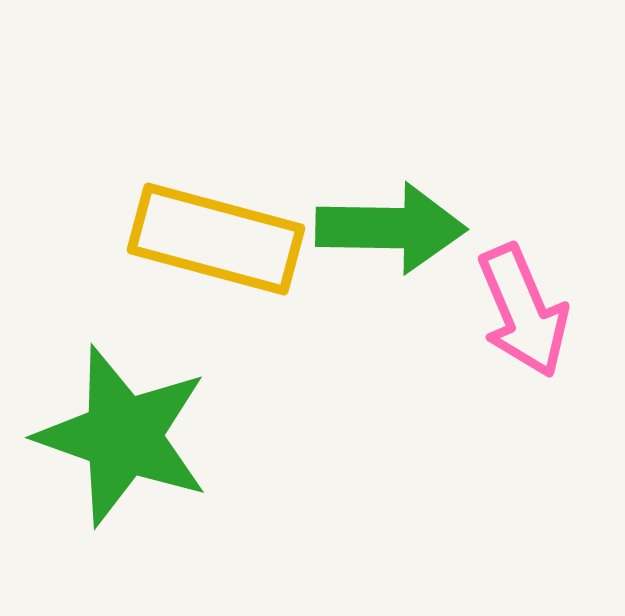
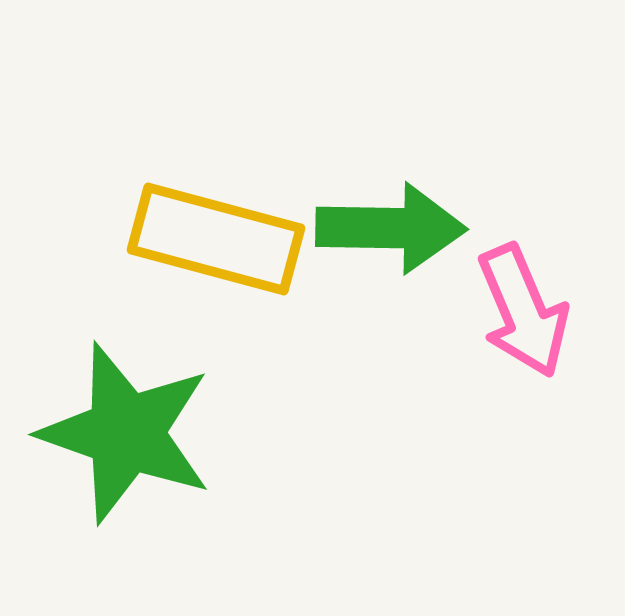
green star: moved 3 px right, 3 px up
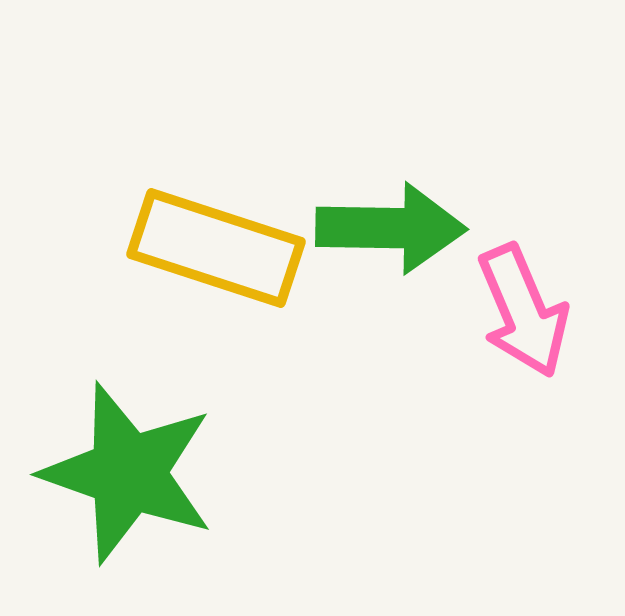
yellow rectangle: moved 9 px down; rotated 3 degrees clockwise
green star: moved 2 px right, 40 px down
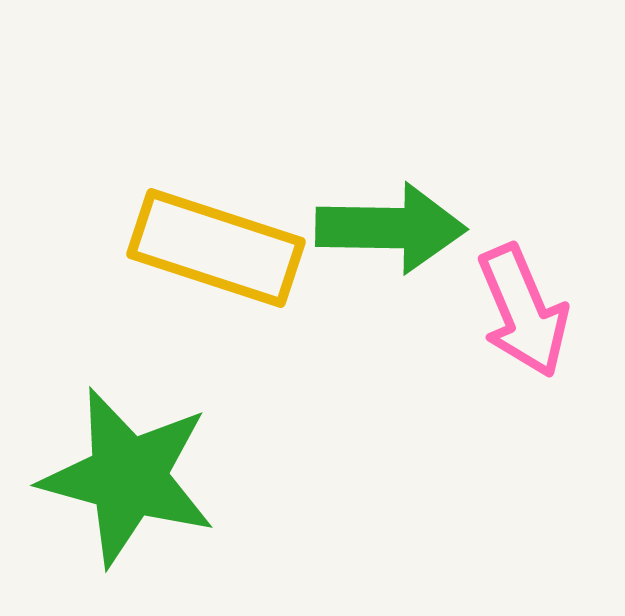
green star: moved 4 px down; rotated 4 degrees counterclockwise
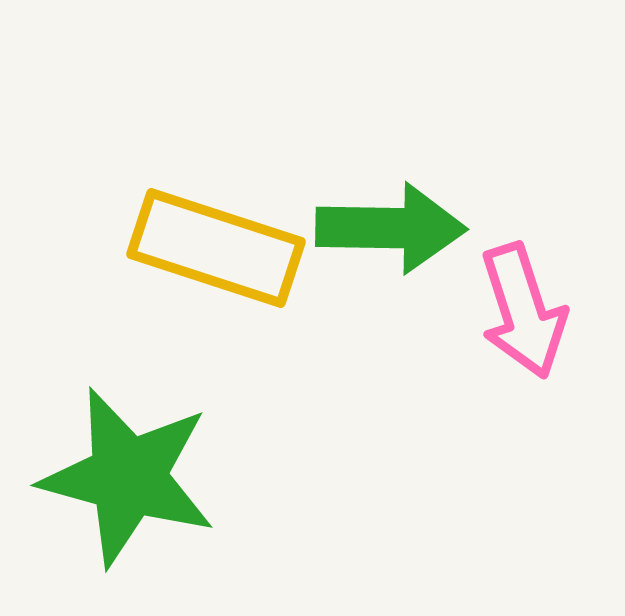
pink arrow: rotated 5 degrees clockwise
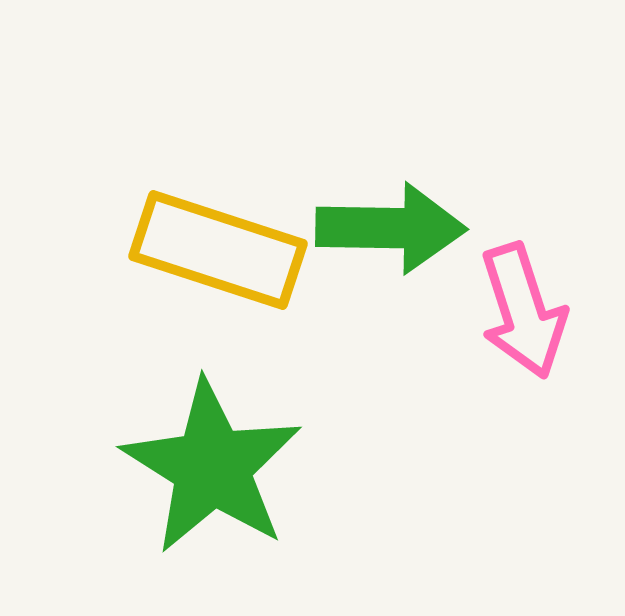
yellow rectangle: moved 2 px right, 2 px down
green star: moved 84 px right, 10 px up; rotated 17 degrees clockwise
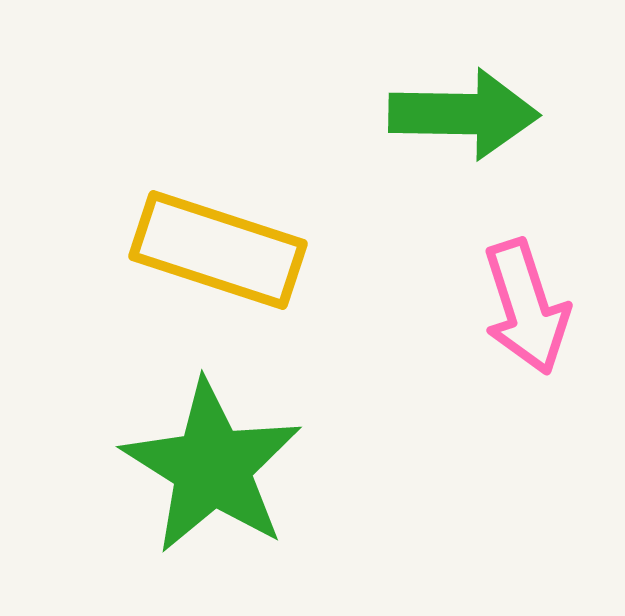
green arrow: moved 73 px right, 114 px up
pink arrow: moved 3 px right, 4 px up
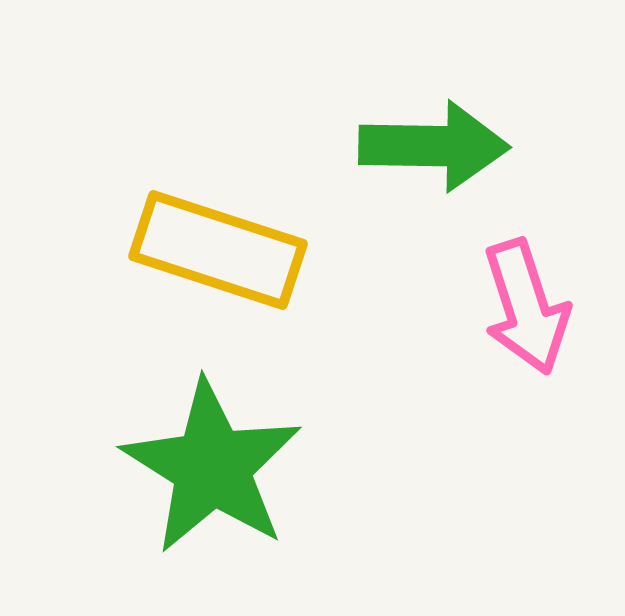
green arrow: moved 30 px left, 32 px down
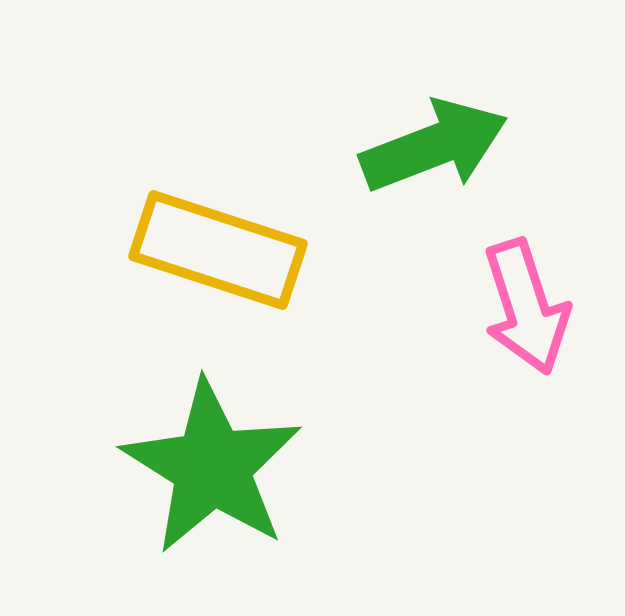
green arrow: rotated 22 degrees counterclockwise
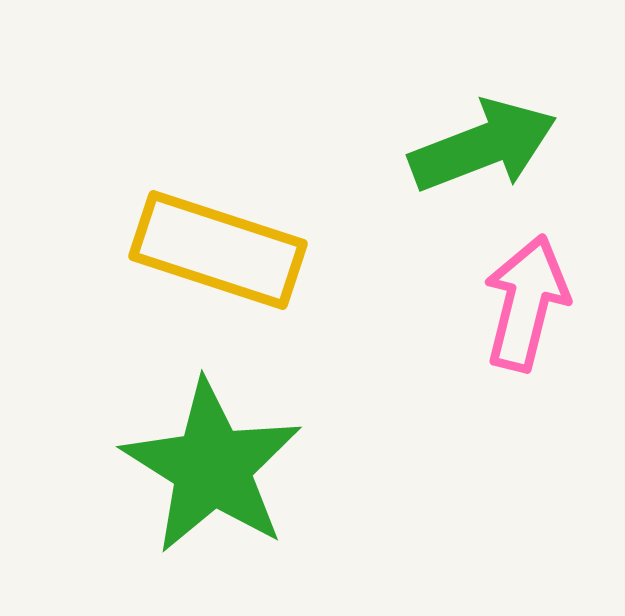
green arrow: moved 49 px right
pink arrow: moved 4 px up; rotated 148 degrees counterclockwise
